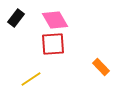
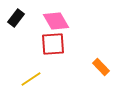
pink diamond: moved 1 px right, 1 px down
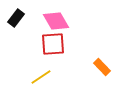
orange rectangle: moved 1 px right
yellow line: moved 10 px right, 2 px up
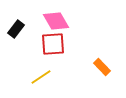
black rectangle: moved 11 px down
